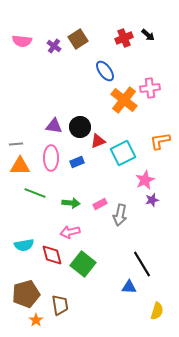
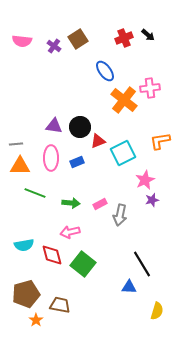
brown trapezoid: rotated 70 degrees counterclockwise
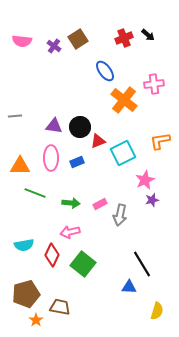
pink cross: moved 4 px right, 4 px up
gray line: moved 1 px left, 28 px up
red diamond: rotated 40 degrees clockwise
brown trapezoid: moved 2 px down
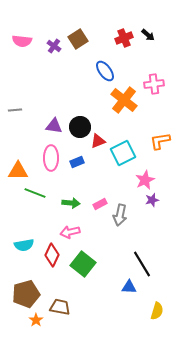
gray line: moved 6 px up
orange triangle: moved 2 px left, 5 px down
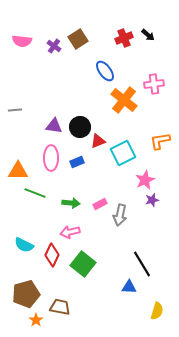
cyan semicircle: rotated 36 degrees clockwise
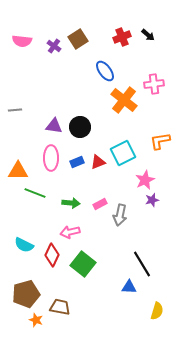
red cross: moved 2 px left, 1 px up
red triangle: moved 21 px down
orange star: rotated 16 degrees counterclockwise
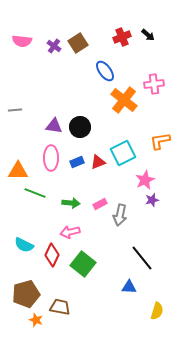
brown square: moved 4 px down
black line: moved 6 px up; rotated 8 degrees counterclockwise
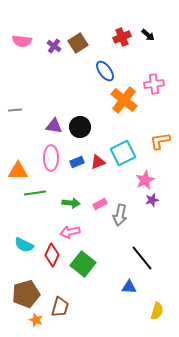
green line: rotated 30 degrees counterclockwise
brown trapezoid: rotated 95 degrees clockwise
